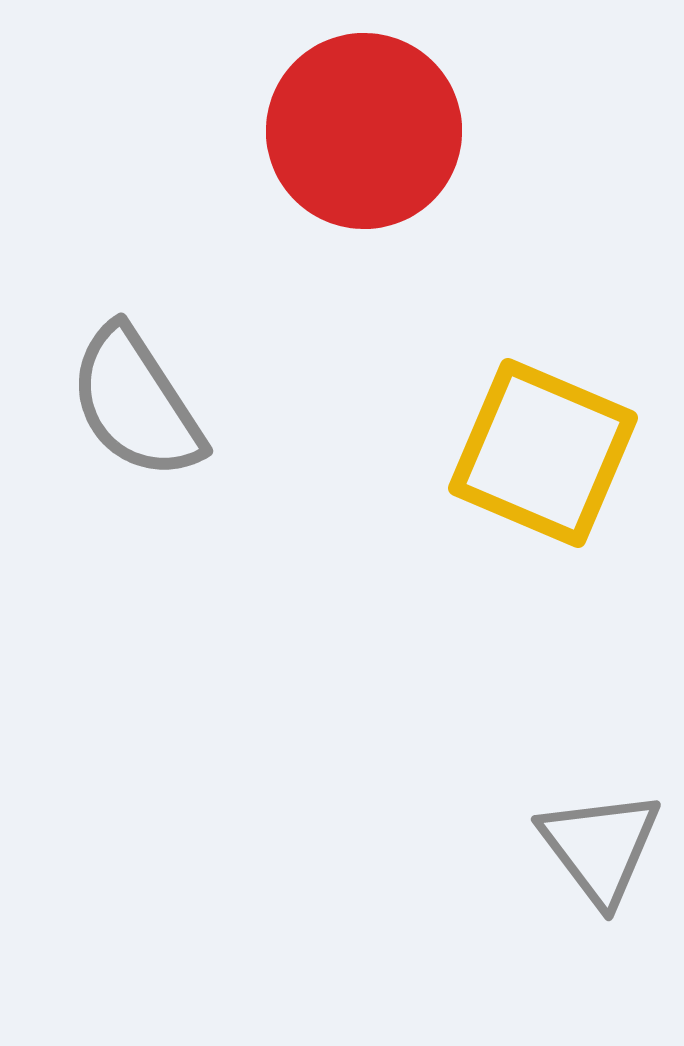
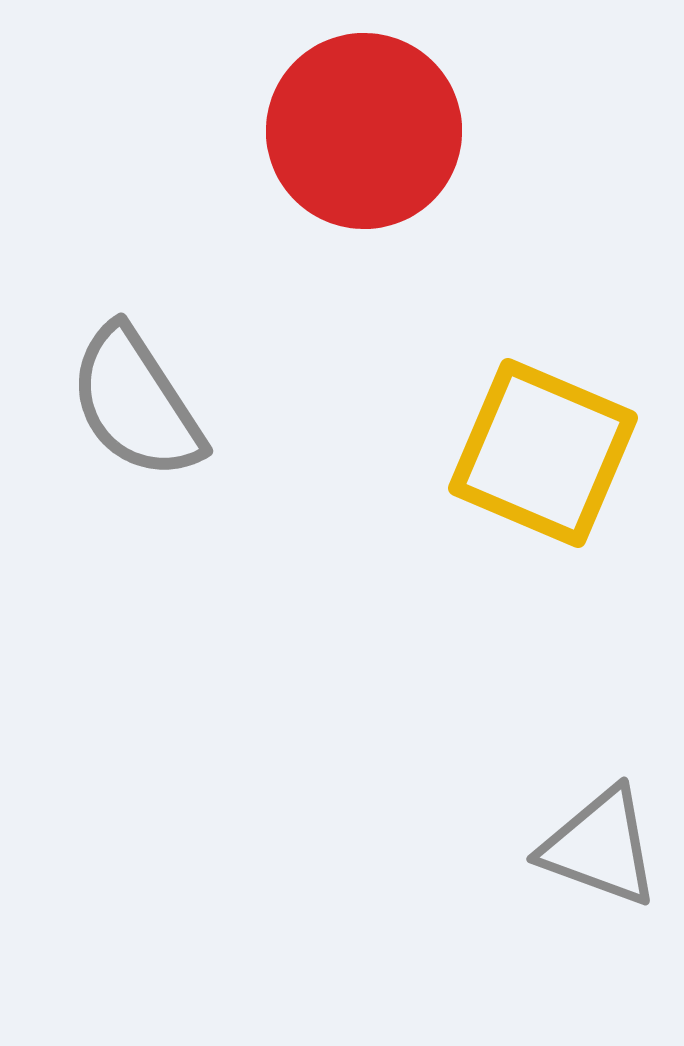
gray triangle: rotated 33 degrees counterclockwise
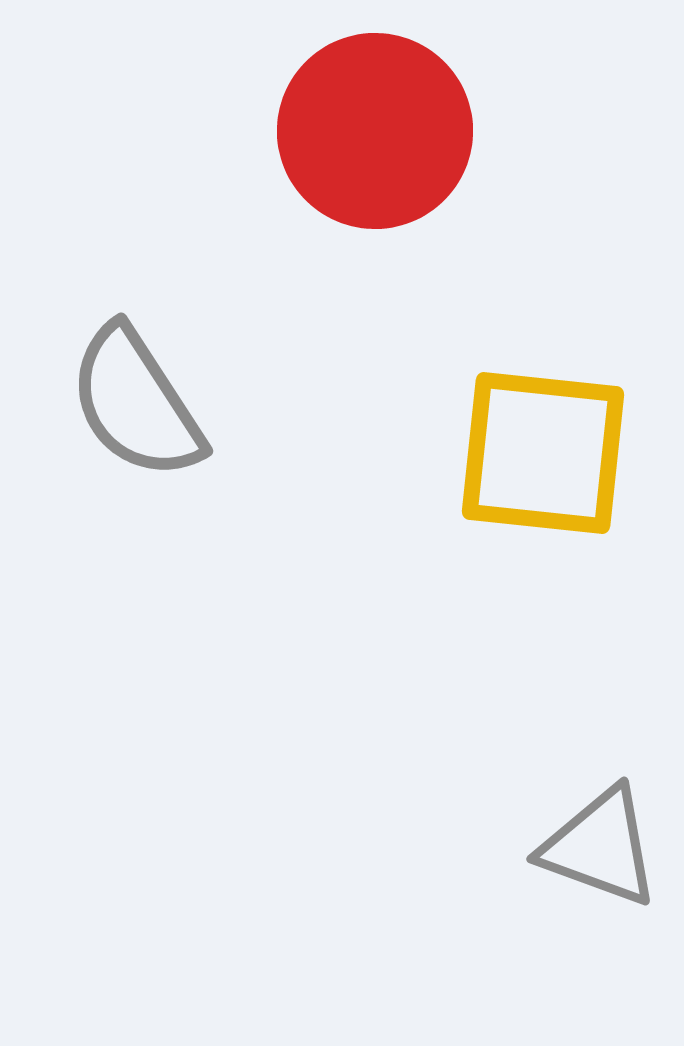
red circle: moved 11 px right
yellow square: rotated 17 degrees counterclockwise
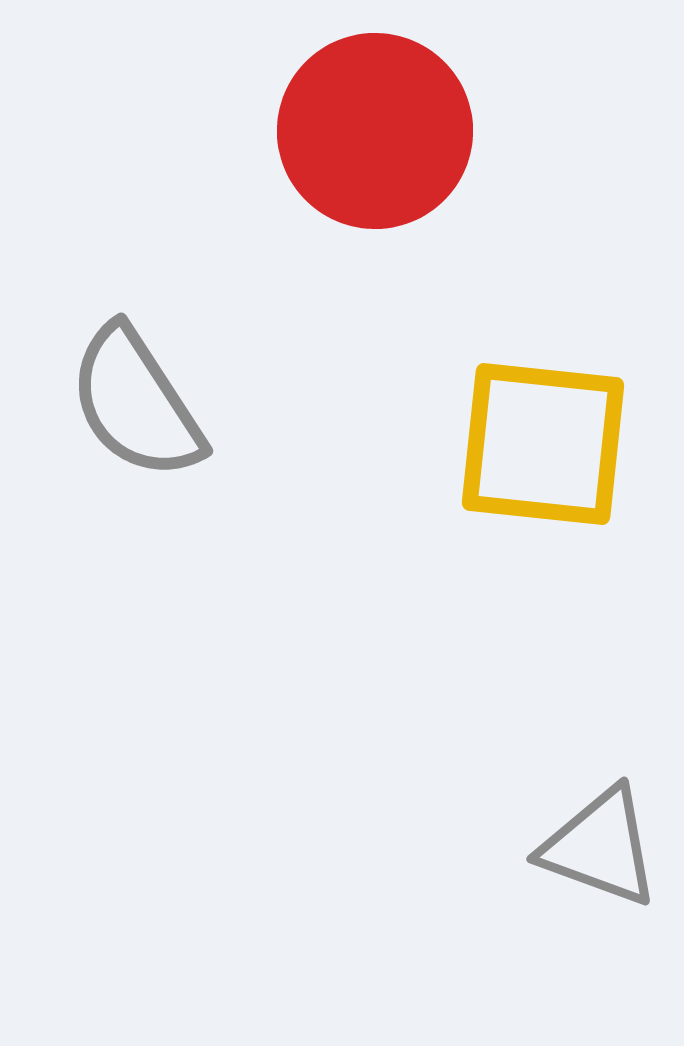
yellow square: moved 9 px up
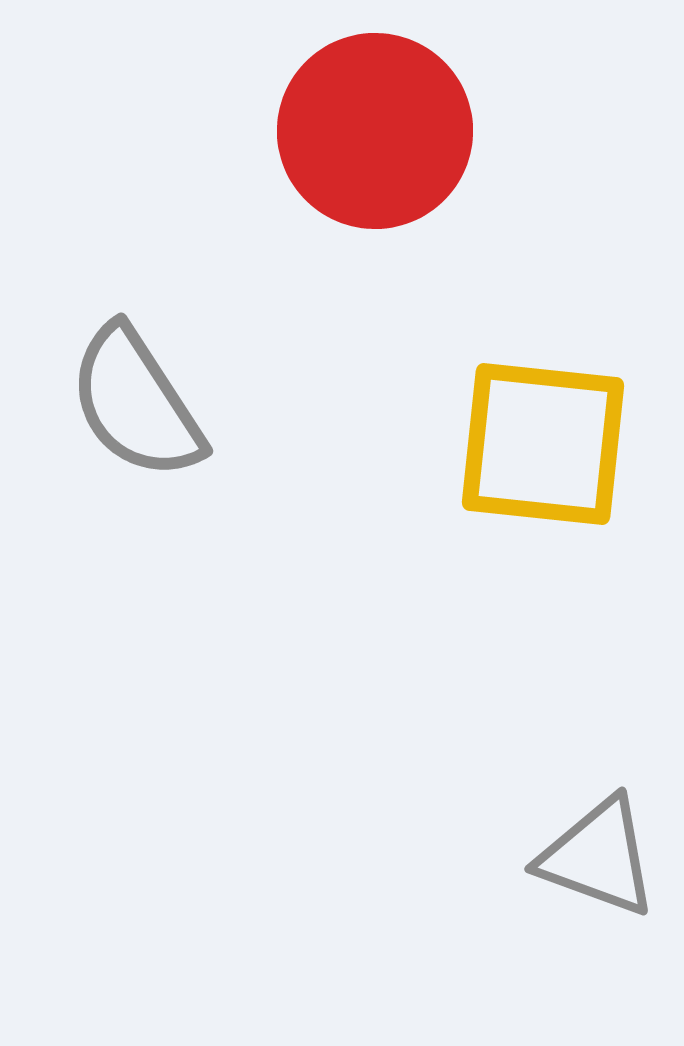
gray triangle: moved 2 px left, 10 px down
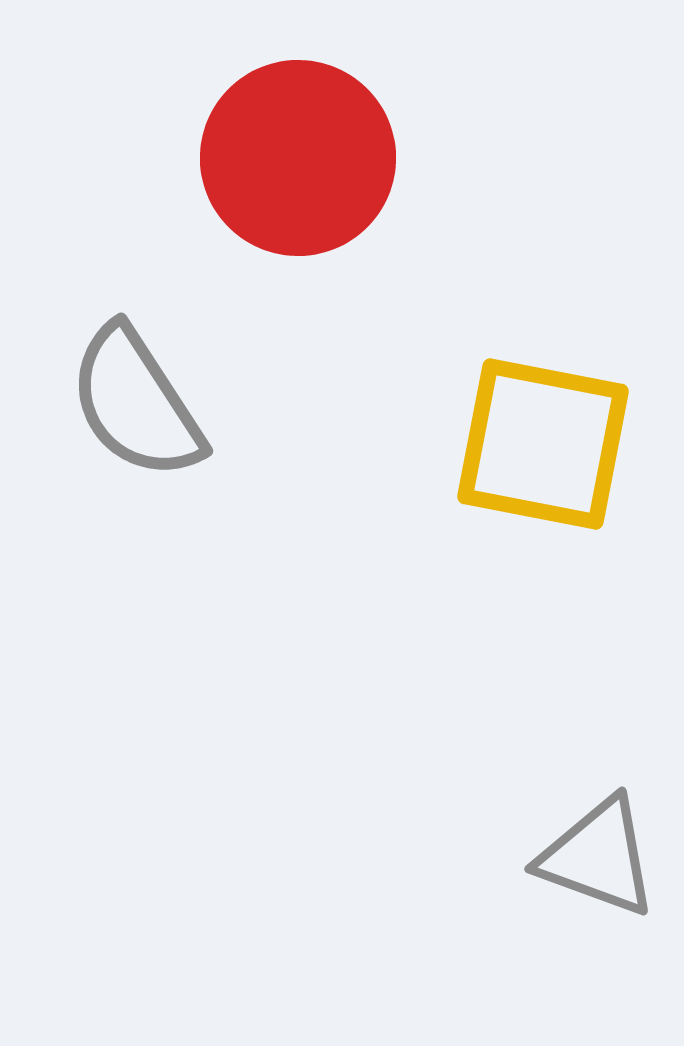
red circle: moved 77 px left, 27 px down
yellow square: rotated 5 degrees clockwise
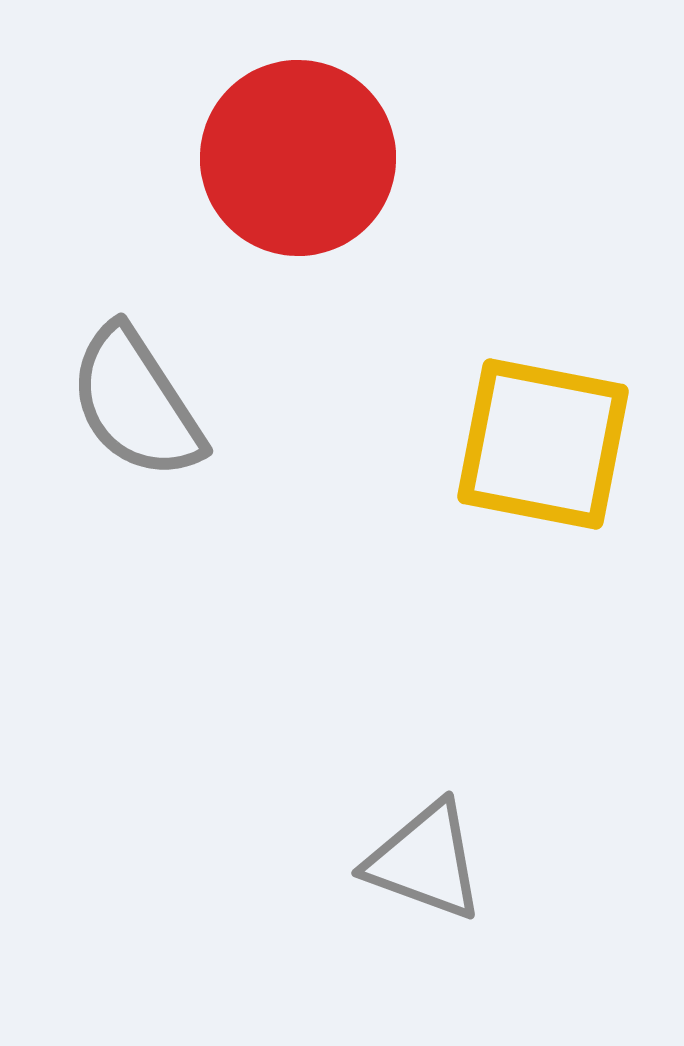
gray triangle: moved 173 px left, 4 px down
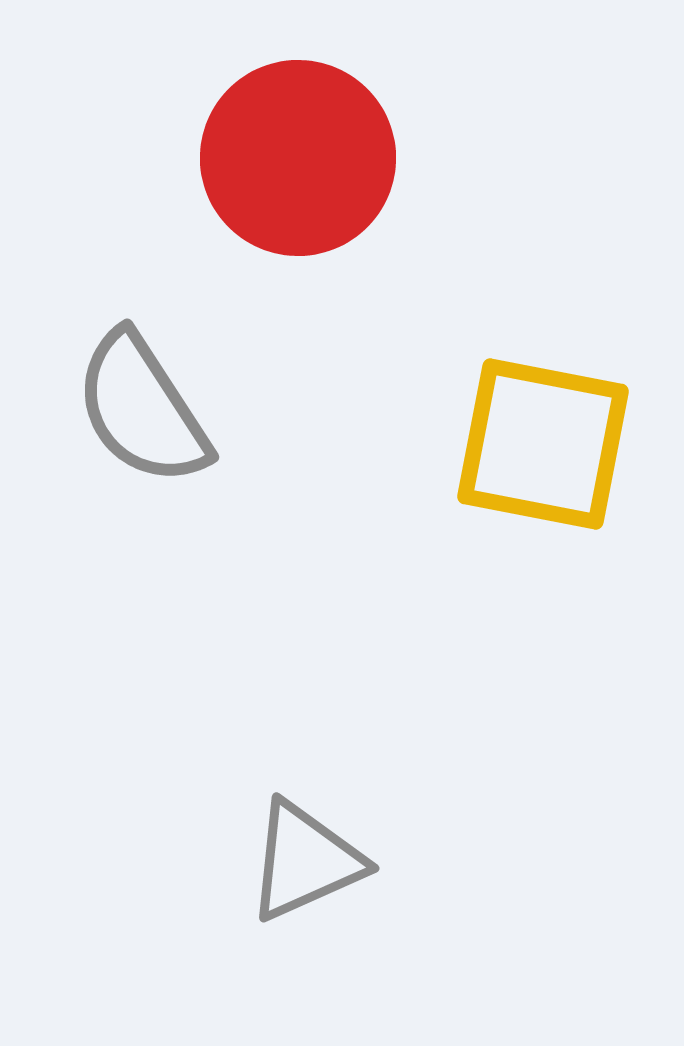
gray semicircle: moved 6 px right, 6 px down
gray triangle: moved 120 px left; rotated 44 degrees counterclockwise
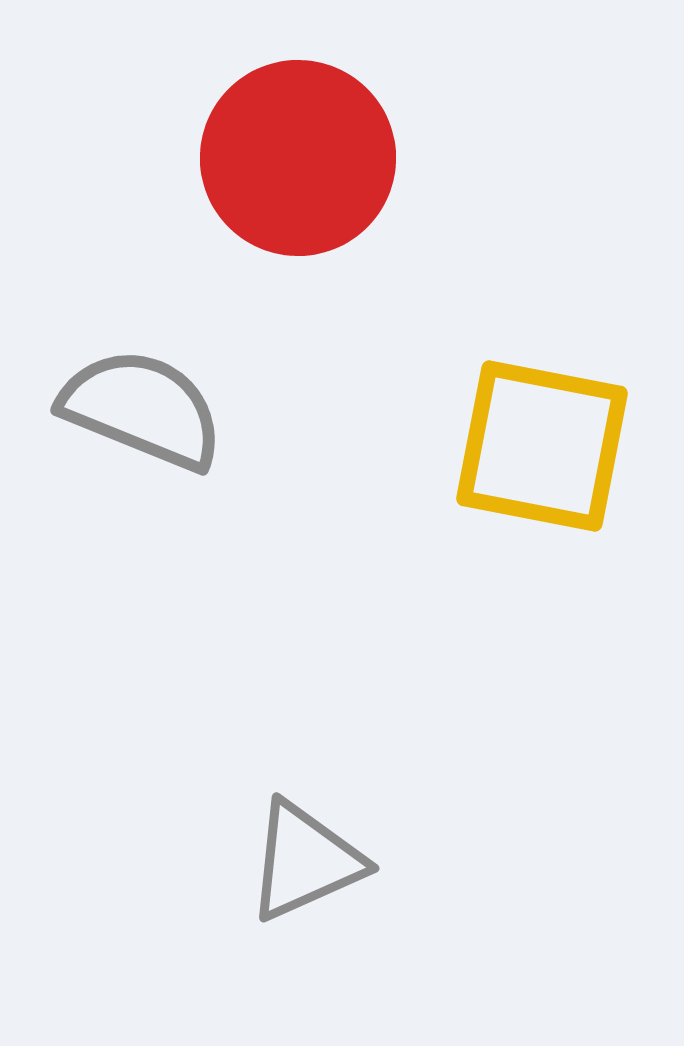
gray semicircle: rotated 145 degrees clockwise
yellow square: moved 1 px left, 2 px down
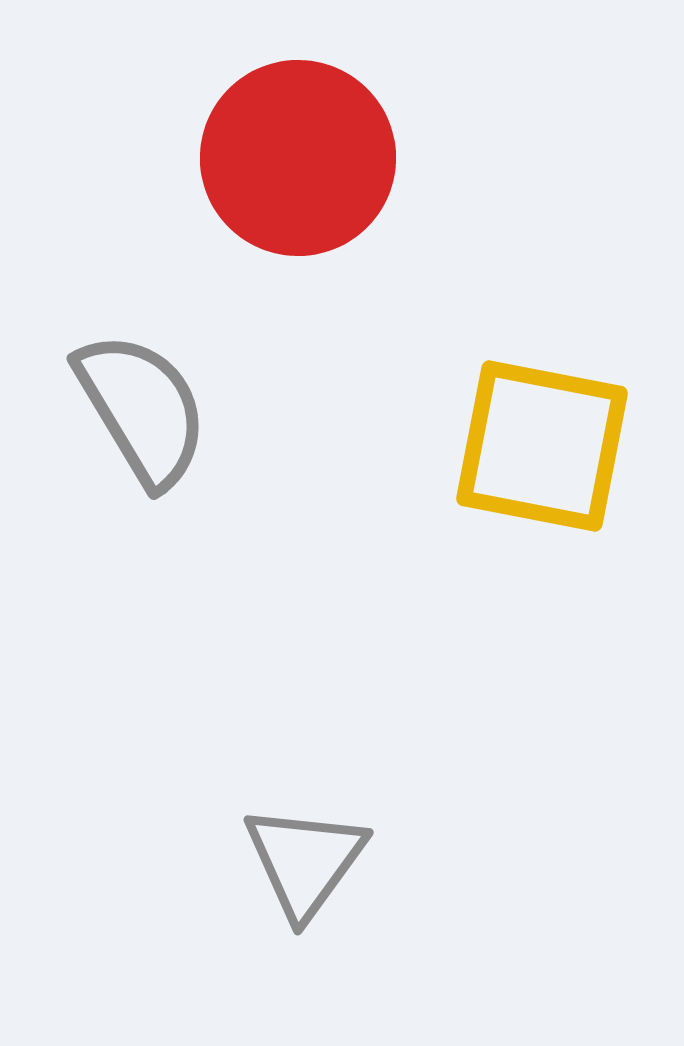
gray semicircle: rotated 37 degrees clockwise
gray triangle: rotated 30 degrees counterclockwise
